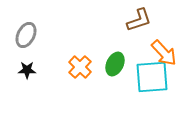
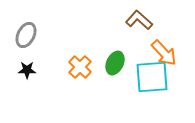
brown L-shape: rotated 120 degrees counterclockwise
green ellipse: moved 1 px up
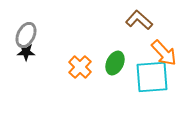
black star: moved 1 px left, 18 px up
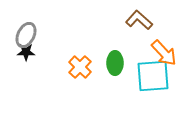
green ellipse: rotated 25 degrees counterclockwise
cyan square: moved 1 px right, 1 px up
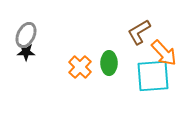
brown L-shape: moved 12 px down; rotated 72 degrees counterclockwise
green ellipse: moved 6 px left
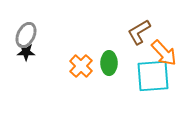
orange cross: moved 1 px right, 1 px up
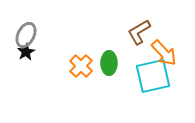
black star: rotated 30 degrees counterclockwise
cyan square: rotated 9 degrees counterclockwise
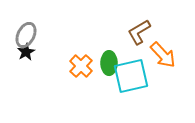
orange arrow: moved 1 px left, 2 px down
cyan square: moved 22 px left
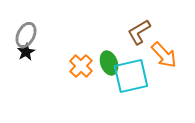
orange arrow: moved 1 px right
green ellipse: rotated 20 degrees counterclockwise
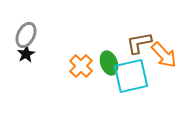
brown L-shape: moved 11 px down; rotated 20 degrees clockwise
black star: moved 2 px down
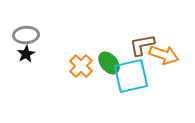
gray ellipse: rotated 60 degrees clockwise
brown L-shape: moved 3 px right, 2 px down
orange arrow: rotated 28 degrees counterclockwise
green ellipse: rotated 20 degrees counterclockwise
